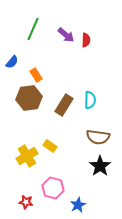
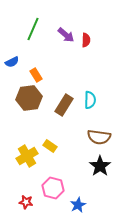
blue semicircle: rotated 24 degrees clockwise
brown semicircle: moved 1 px right
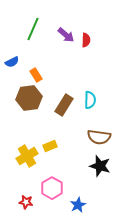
yellow rectangle: rotated 56 degrees counterclockwise
black star: rotated 20 degrees counterclockwise
pink hexagon: moved 1 px left; rotated 15 degrees clockwise
